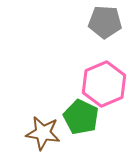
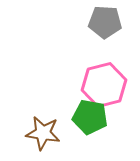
pink hexagon: moved 1 px down; rotated 9 degrees clockwise
green pentagon: moved 9 px right; rotated 16 degrees counterclockwise
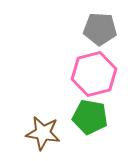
gray pentagon: moved 5 px left, 7 px down
pink hexagon: moved 10 px left, 11 px up
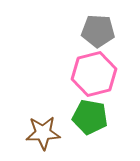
gray pentagon: moved 2 px left, 2 px down
brown star: rotated 12 degrees counterclockwise
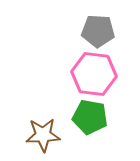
pink hexagon: rotated 21 degrees clockwise
brown star: moved 2 px down
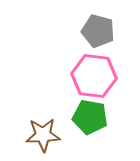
gray pentagon: rotated 12 degrees clockwise
pink hexagon: moved 2 px down
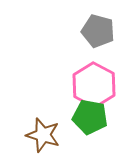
pink hexagon: moved 9 px down; rotated 21 degrees clockwise
brown star: rotated 20 degrees clockwise
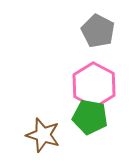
gray pentagon: rotated 12 degrees clockwise
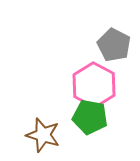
gray pentagon: moved 16 px right, 14 px down
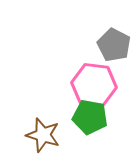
pink hexagon: rotated 21 degrees counterclockwise
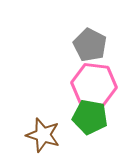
gray pentagon: moved 24 px left
